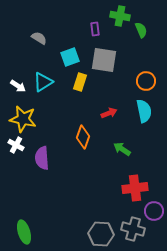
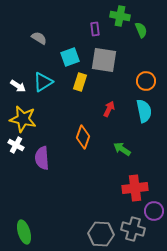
red arrow: moved 4 px up; rotated 42 degrees counterclockwise
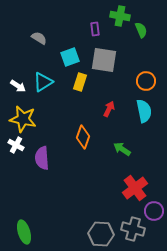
red cross: rotated 30 degrees counterclockwise
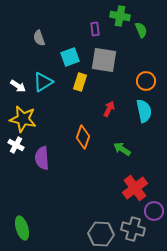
gray semicircle: rotated 140 degrees counterclockwise
green ellipse: moved 2 px left, 4 px up
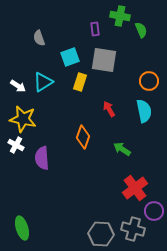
orange circle: moved 3 px right
red arrow: rotated 56 degrees counterclockwise
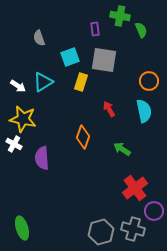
yellow rectangle: moved 1 px right
white cross: moved 2 px left, 1 px up
gray hexagon: moved 2 px up; rotated 20 degrees counterclockwise
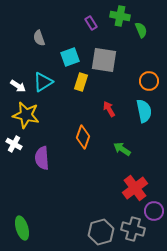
purple rectangle: moved 4 px left, 6 px up; rotated 24 degrees counterclockwise
yellow star: moved 3 px right, 4 px up
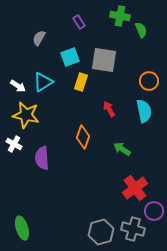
purple rectangle: moved 12 px left, 1 px up
gray semicircle: rotated 49 degrees clockwise
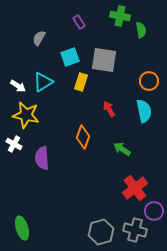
green semicircle: rotated 14 degrees clockwise
gray cross: moved 2 px right, 1 px down
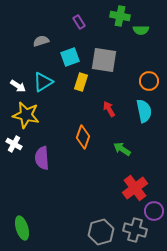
green semicircle: rotated 98 degrees clockwise
gray semicircle: moved 2 px right, 3 px down; rotated 42 degrees clockwise
